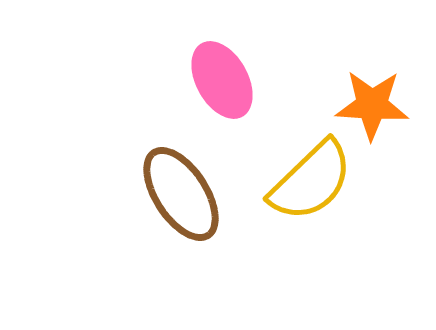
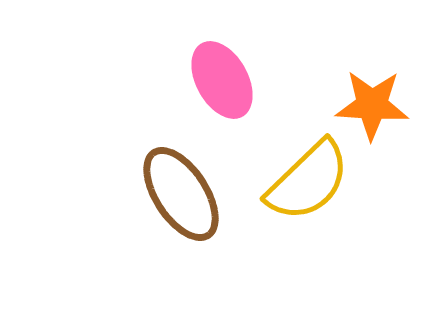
yellow semicircle: moved 3 px left
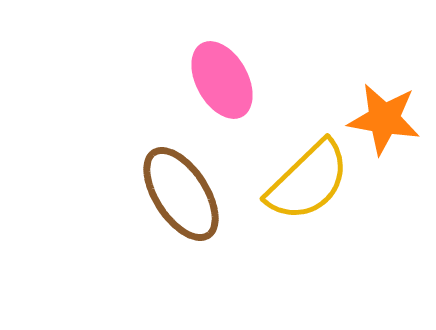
orange star: moved 12 px right, 14 px down; rotated 6 degrees clockwise
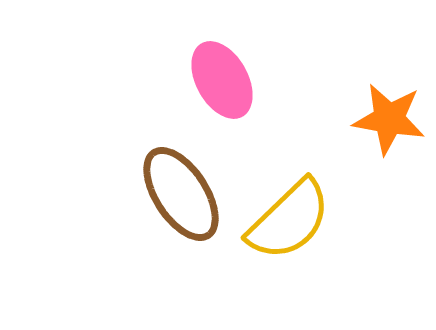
orange star: moved 5 px right
yellow semicircle: moved 19 px left, 39 px down
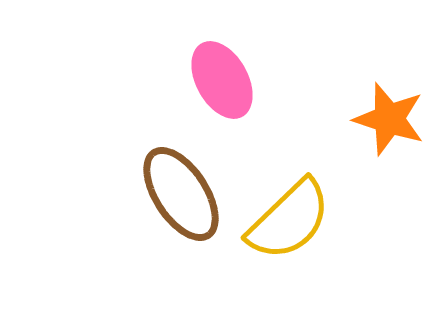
orange star: rotated 8 degrees clockwise
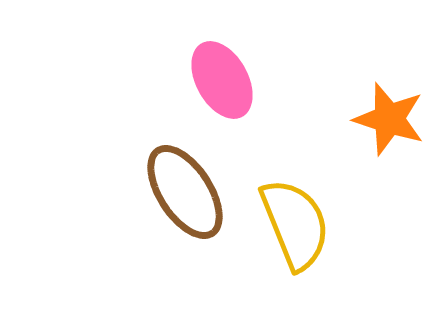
brown ellipse: moved 4 px right, 2 px up
yellow semicircle: moved 6 px right, 4 px down; rotated 68 degrees counterclockwise
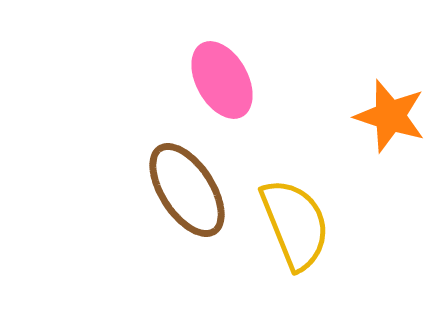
orange star: moved 1 px right, 3 px up
brown ellipse: moved 2 px right, 2 px up
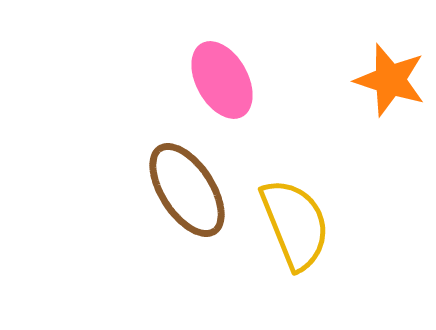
orange star: moved 36 px up
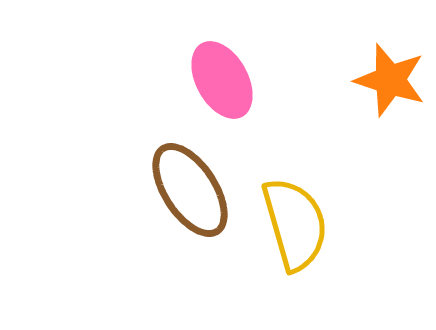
brown ellipse: moved 3 px right
yellow semicircle: rotated 6 degrees clockwise
